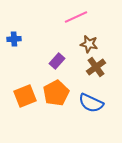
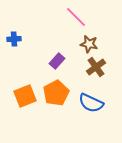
pink line: rotated 70 degrees clockwise
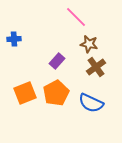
orange square: moved 3 px up
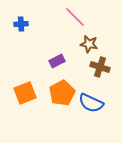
pink line: moved 1 px left
blue cross: moved 7 px right, 15 px up
purple rectangle: rotated 21 degrees clockwise
brown cross: moved 4 px right; rotated 36 degrees counterclockwise
orange pentagon: moved 6 px right
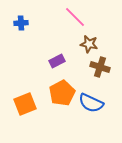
blue cross: moved 1 px up
orange square: moved 11 px down
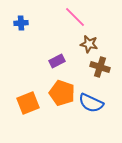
orange pentagon: rotated 25 degrees counterclockwise
orange square: moved 3 px right, 1 px up
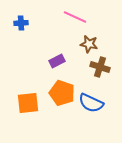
pink line: rotated 20 degrees counterclockwise
orange square: rotated 15 degrees clockwise
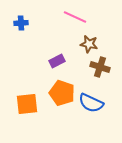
orange square: moved 1 px left, 1 px down
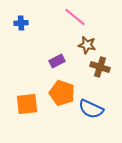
pink line: rotated 15 degrees clockwise
brown star: moved 2 px left, 1 px down
blue semicircle: moved 6 px down
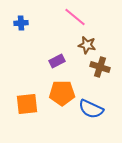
orange pentagon: rotated 20 degrees counterclockwise
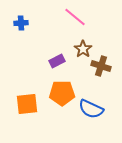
brown star: moved 4 px left, 4 px down; rotated 24 degrees clockwise
brown cross: moved 1 px right, 1 px up
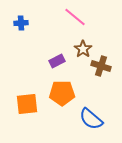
blue semicircle: moved 10 px down; rotated 15 degrees clockwise
